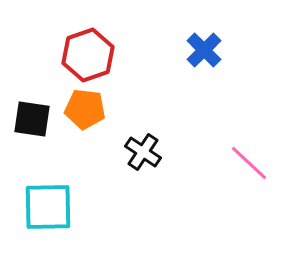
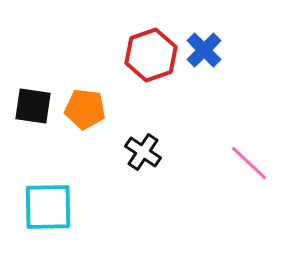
red hexagon: moved 63 px right
black square: moved 1 px right, 13 px up
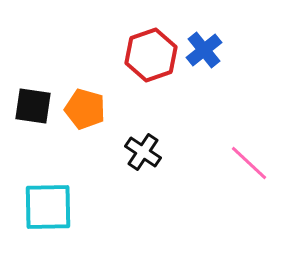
blue cross: rotated 6 degrees clockwise
orange pentagon: rotated 9 degrees clockwise
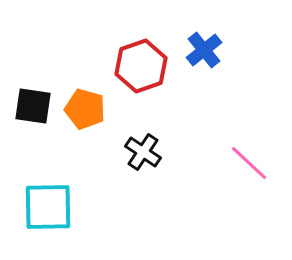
red hexagon: moved 10 px left, 11 px down
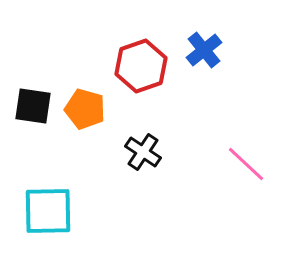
pink line: moved 3 px left, 1 px down
cyan square: moved 4 px down
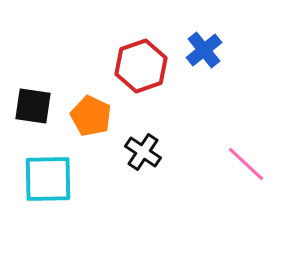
orange pentagon: moved 6 px right, 7 px down; rotated 9 degrees clockwise
cyan square: moved 32 px up
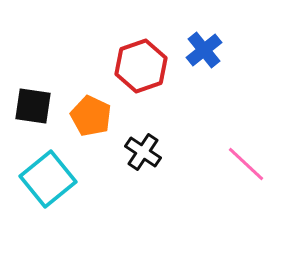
cyan square: rotated 38 degrees counterclockwise
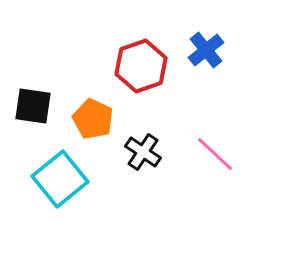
blue cross: moved 2 px right
orange pentagon: moved 2 px right, 3 px down
pink line: moved 31 px left, 10 px up
cyan square: moved 12 px right
